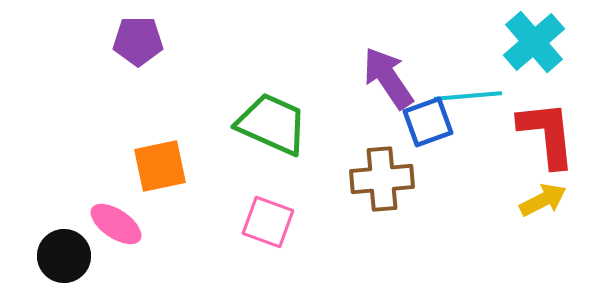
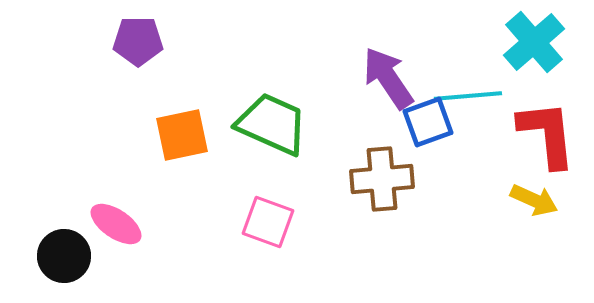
orange square: moved 22 px right, 31 px up
yellow arrow: moved 9 px left; rotated 51 degrees clockwise
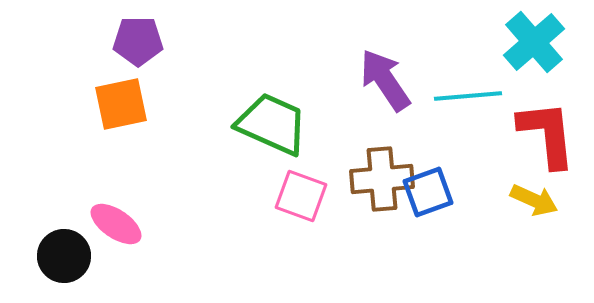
purple arrow: moved 3 px left, 2 px down
blue square: moved 70 px down
orange square: moved 61 px left, 31 px up
pink square: moved 33 px right, 26 px up
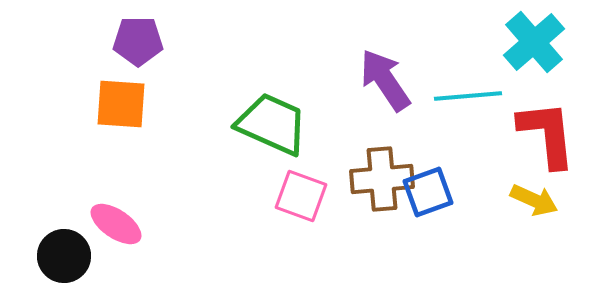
orange square: rotated 16 degrees clockwise
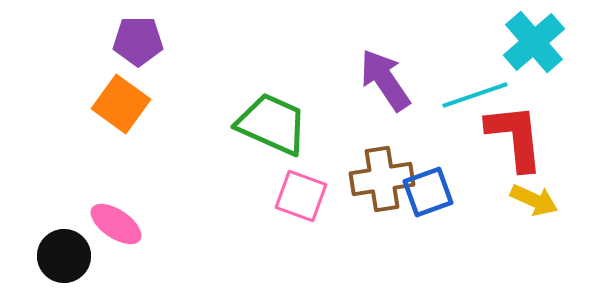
cyan line: moved 7 px right, 1 px up; rotated 14 degrees counterclockwise
orange square: rotated 32 degrees clockwise
red L-shape: moved 32 px left, 3 px down
brown cross: rotated 4 degrees counterclockwise
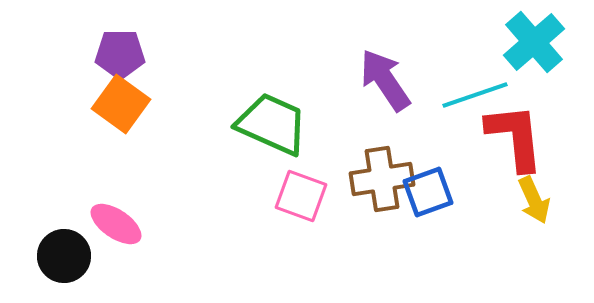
purple pentagon: moved 18 px left, 13 px down
yellow arrow: rotated 42 degrees clockwise
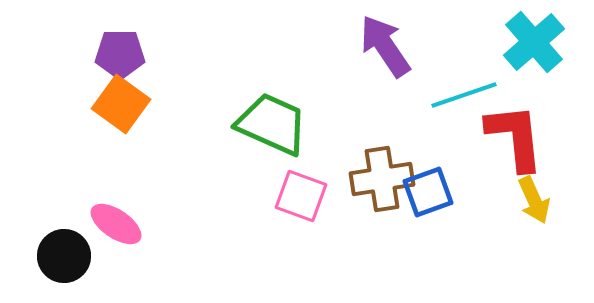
purple arrow: moved 34 px up
cyan line: moved 11 px left
